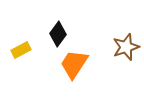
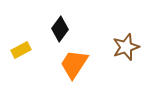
black diamond: moved 2 px right, 5 px up
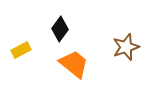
orange trapezoid: rotated 96 degrees clockwise
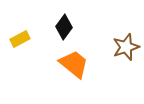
black diamond: moved 4 px right, 2 px up
yellow rectangle: moved 1 px left, 11 px up
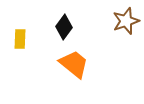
yellow rectangle: rotated 60 degrees counterclockwise
brown star: moved 26 px up
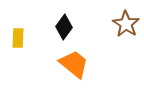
brown star: moved 3 px down; rotated 20 degrees counterclockwise
yellow rectangle: moved 2 px left, 1 px up
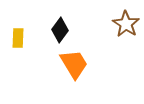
black diamond: moved 4 px left, 3 px down
orange trapezoid: rotated 20 degrees clockwise
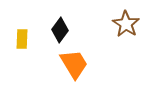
yellow rectangle: moved 4 px right, 1 px down
